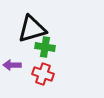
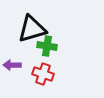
green cross: moved 2 px right, 1 px up
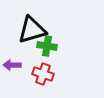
black triangle: moved 1 px down
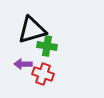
purple arrow: moved 11 px right, 1 px up
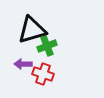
green cross: rotated 30 degrees counterclockwise
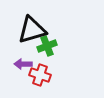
red cross: moved 3 px left, 1 px down
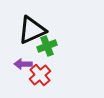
black triangle: rotated 8 degrees counterclockwise
red cross: rotated 30 degrees clockwise
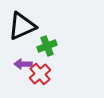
black triangle: moved 10 px left, 4 px up
red cross: moved 1 px up
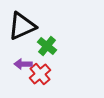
green cross: rotated 30 degrees counterclockwise
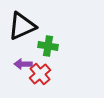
green cross: moved 1 px right; rotated 30 degrees counterclockwise
